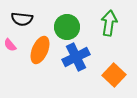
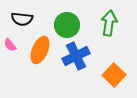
green circle: moved 2 px up
blue cross: moved 1 px up
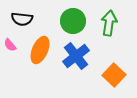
green circle: moved 6 px right, 4 px up
blue cross: rotated 12 degrees counterclockwise
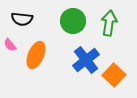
orange ellipse: moved 4 px left, 5 px down
blue cross: moved 10 px right, 4 px down
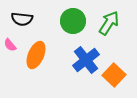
green arrow: rotated 25 degrees clockwise
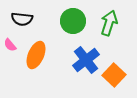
green arrow: rotated 15 degrees counterclockwise
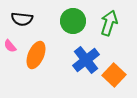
pink semicircle: moved 1 px down
